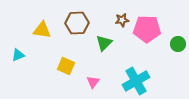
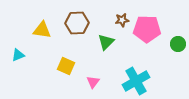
green triangle: moved 2 px right, 1 px up
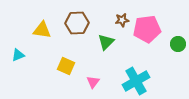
pink pentagon: rotated 8 degrees counterclockwise
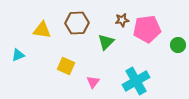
green circle: moved 1 px down
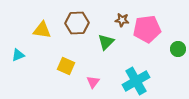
brown star: rotated 16 degrees clockwise
green circle: moved 4 px down
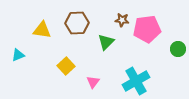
yellow square: rotated 24 degrees clockwise
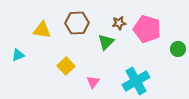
brown star: moved 3 px left, 3 px down; rotated 16 degrees counterclockwise
pink pentagon: rotated 24 degrees clockwise
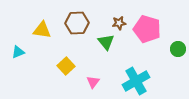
green triangle: rotated 24 degrees counterclockwise
cyan triangle: moved 3 px up
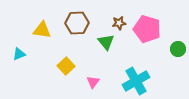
cyan triangle: moved 1 px right, 2 px down
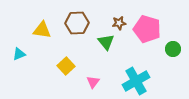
green circle: moved 5 px left
